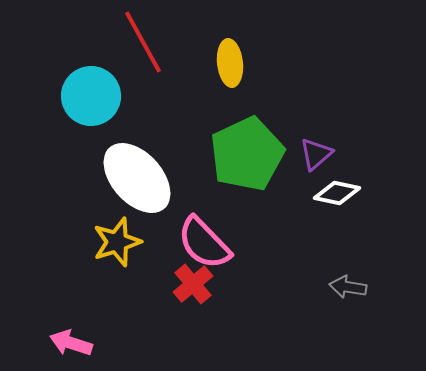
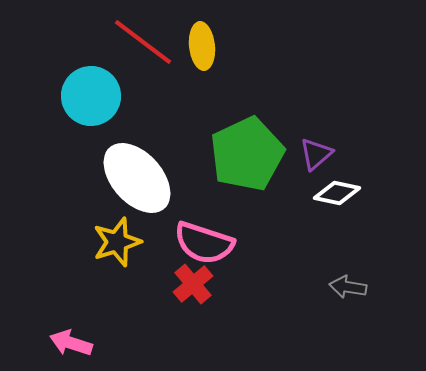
red line: rotated 24 degrees counterclockwise
yellow ellipse: moved 28 px left, 17 px up
pink semicircle: rotated 28 degrees counterclockwise
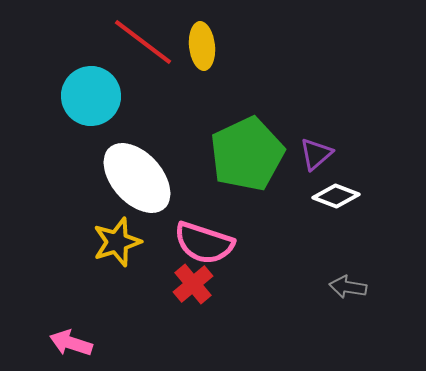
white diamond: moved 1 px left, 3 px down; rotated 9 degrees clockwise
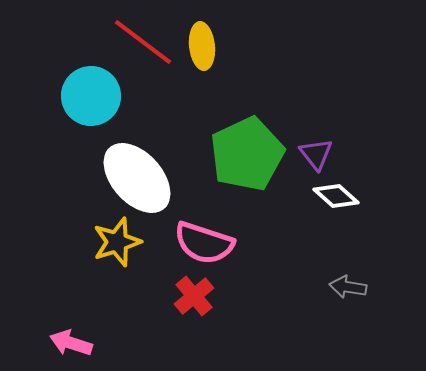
purple triangle: rotated 27 degrees counterclockwise
white diamond: rotated 21 degrees clockwise
red cross: moved 1 px right, 12 px down
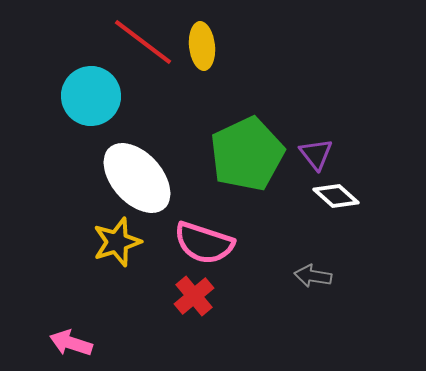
gray arrow: moved 35 px left, 11 px up
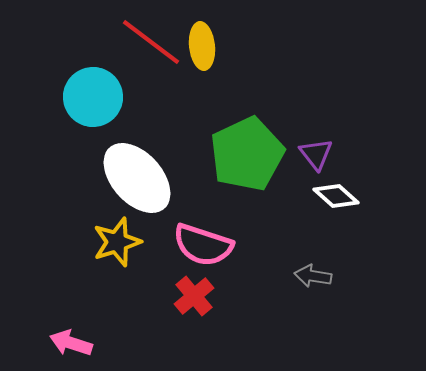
red line: moved 8 px right
cyan circle: moved 2 px right, 1 px down
pink semicircle: moved 1 px left, 2 px down
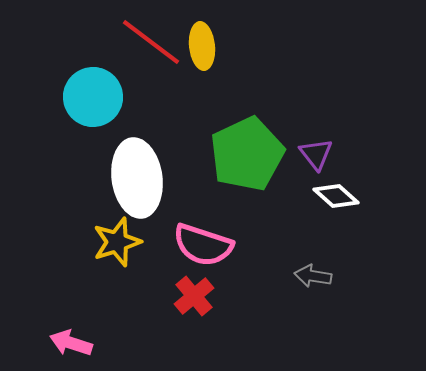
white ellipse: rotated 34 degrees clockwise
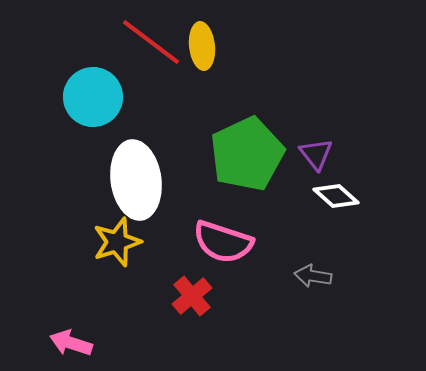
white ellipse: moved 1 px left, 2 px down
pink semicircle: moved 20 px right, 3 px up
red cross: moved 2 px left
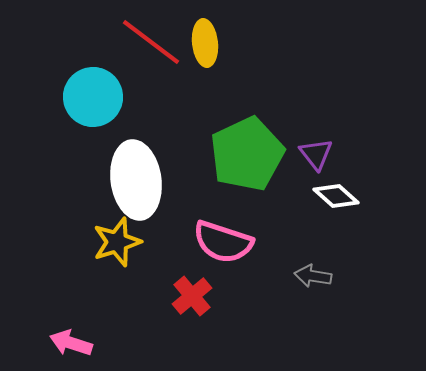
yellow ellipse: moved 3 px right, 3 px up
